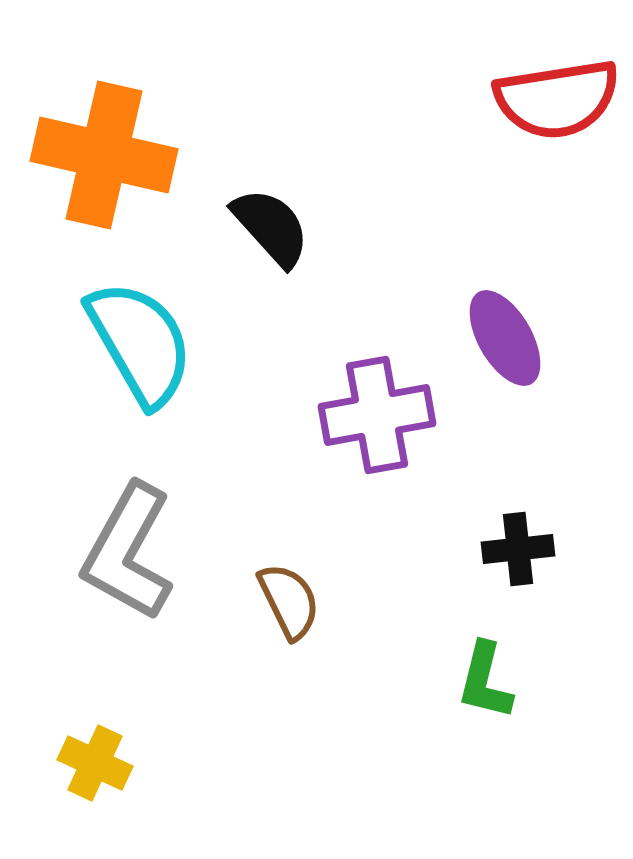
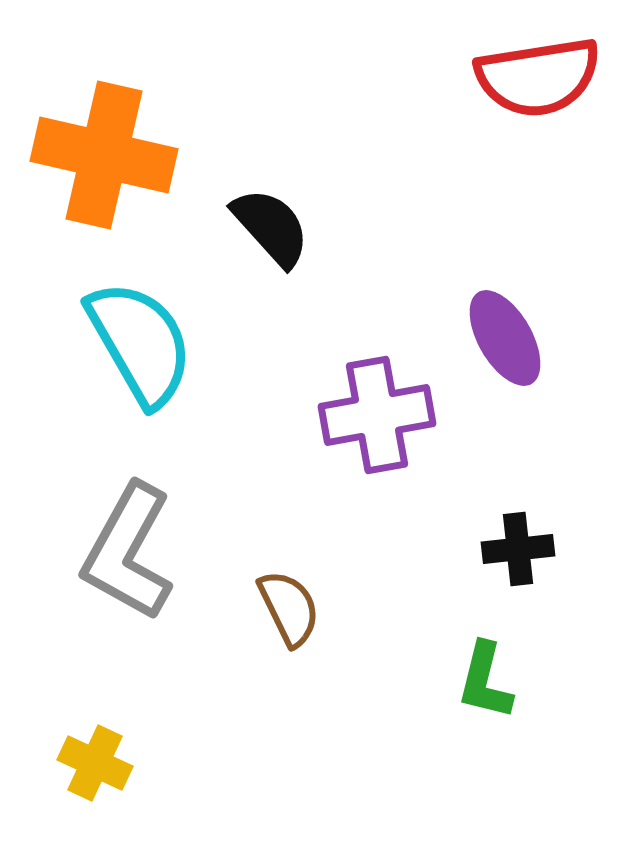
red semicircle: moved 19 px left, 22 px up
brown semicircle: moved 7 px down
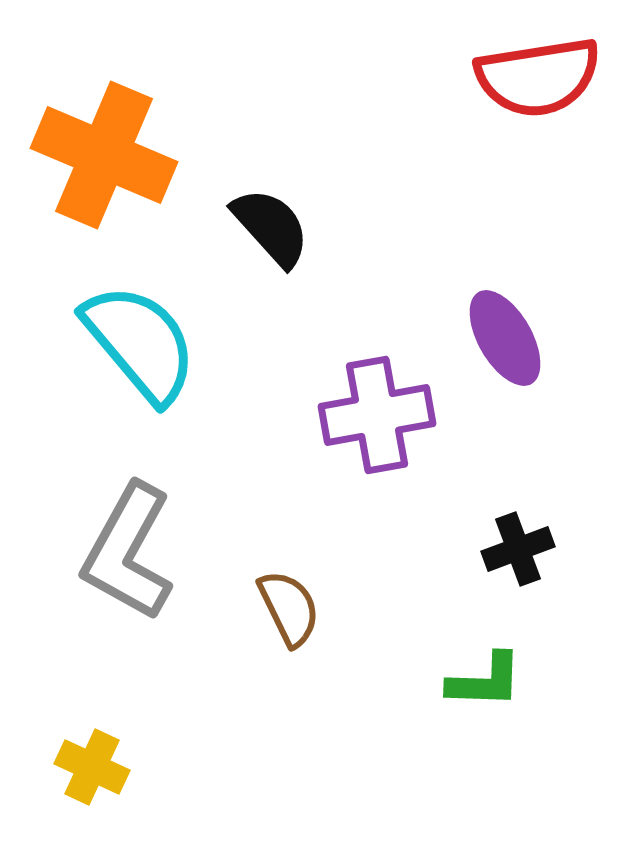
orange cross: rotated 10 degrees clockwise
cyan semicircle: rotated 10 degrees counterclockwise
black cross: rotated 14 degrees counterclockwise
green L-shape: rotated 102 degrees counterclockwise
yellow cross: moved 3 px left, 4 px down
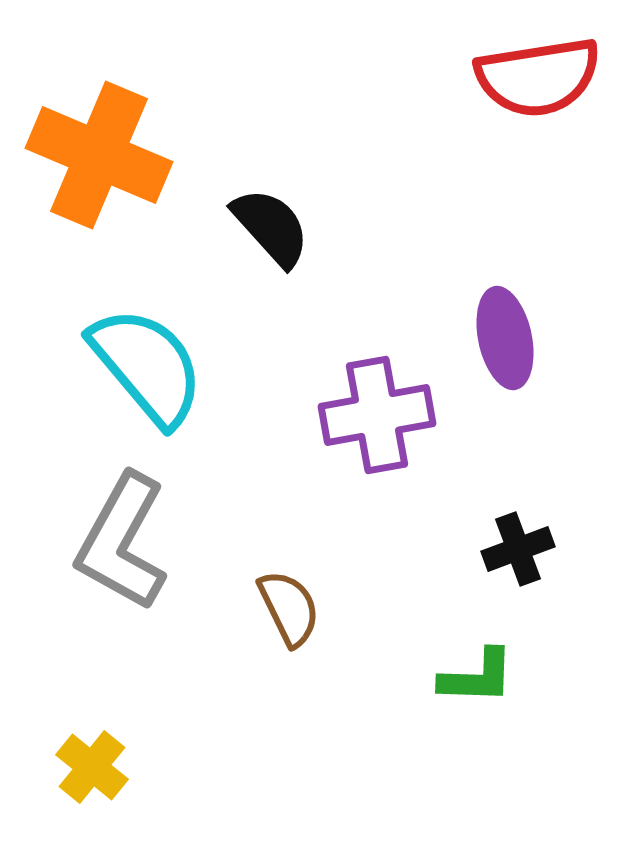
orange cross: moved 5 px left
purple ellipse: rotated 18 degrees clockwise
cyan semicircle: moved 7 px right, 23 px down
gray L-shape: moved 6 px left, 10 px up
green L-shape: moved 8 px left, 4 px up
yellow cross: rotated 14 degrees clockwise
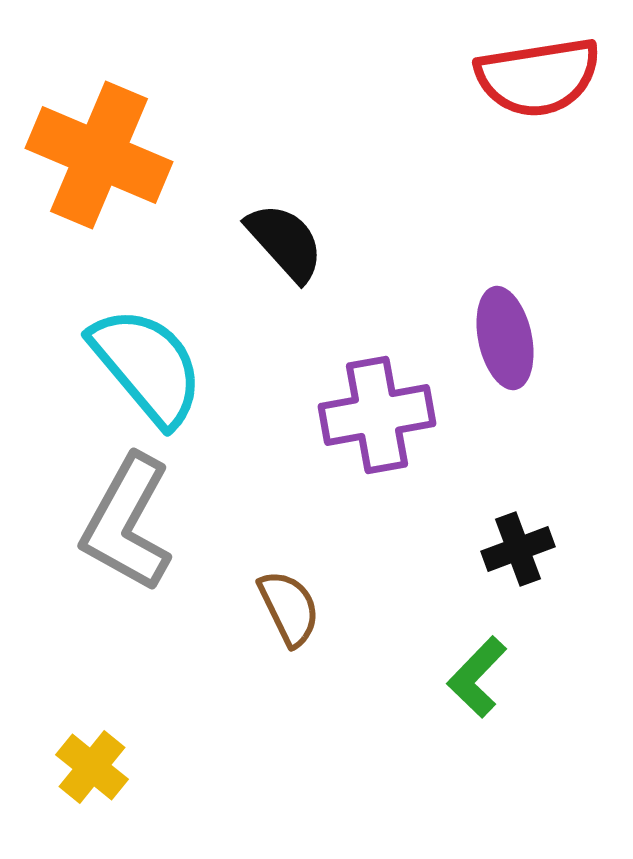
black semicircle: moved 14 px right, 15 px down
gray L-shape: moved 5 px right, 19 px up
green L-shape: rotated 132 degrees clockwise
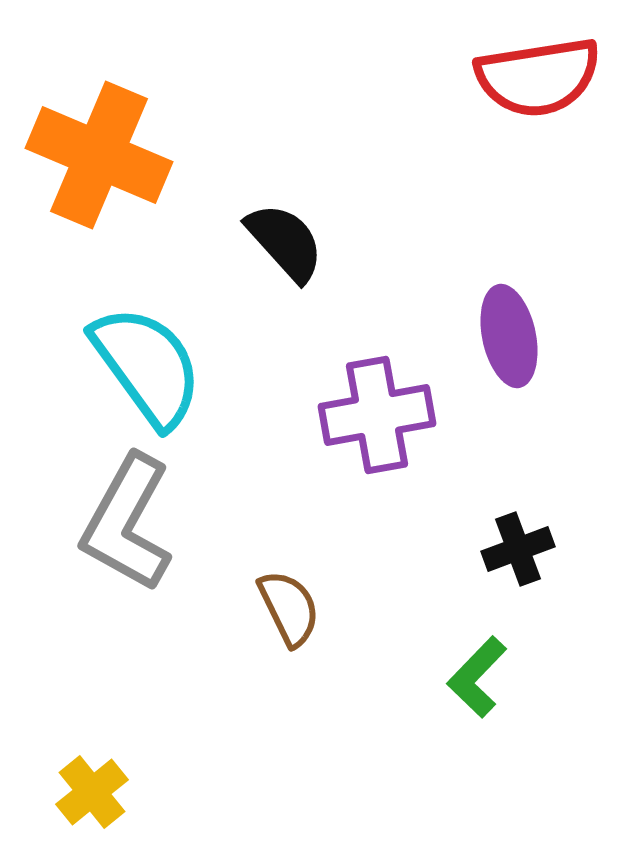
purple ellipse: moved 4 px right, 2 px up
cyan semicircle: rotated 4 degrees clockwise
yellow cross: moved 25 px down; rotated 12 degrees clockwise
